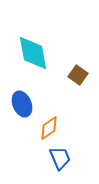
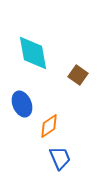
orange diamond: moved 2 px up
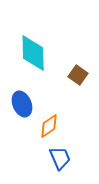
cyan diamond: rotated 9 degrees clockwise
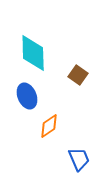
blue ellipse: moved 5 px right, 8 px up
blue trapezoid: moved 19 px right, 1 px down
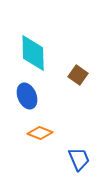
orange diamond: moved 9 px left, 7 px down; rotated 55 degrees clockwise
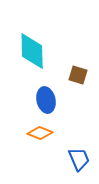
cyan diamond: moved 1 px left, 2 px up
brown square: rotated 18 degrees counterclockwise
blue ellipse: moved 19 px right, 4 px down; rotated 10 degrees clockwise
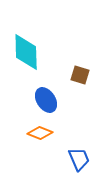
cyan diamond: moved 6 px left, 1 px down
brown square: moved 2 px right
blue ellipse: rotated 20 degrees counterclockwise
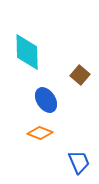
cyan diamond: moved 1 px right
brown square: rotated 24 degrees clockwise
blue trapezoid: moved 3 px down
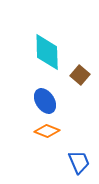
cyan diamond: moved 20 px right
blue ellipse: moved 1 px left, 1 px down
orange diamond: moved 7 px right, 2 px up
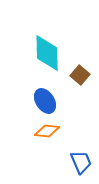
cyan diamond: moved 1 px down
orange diamond: rotated 15 degrees counterclockwise
blue trapezoid: moved 2 px right
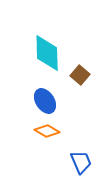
orange diamond: rotated 25 degrees clockwise
